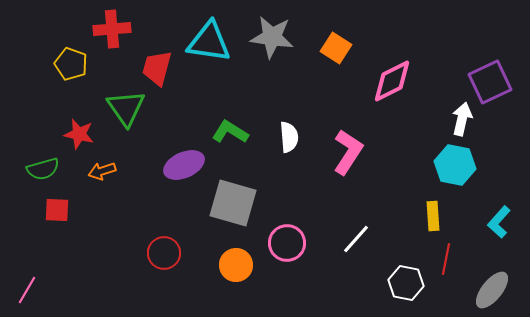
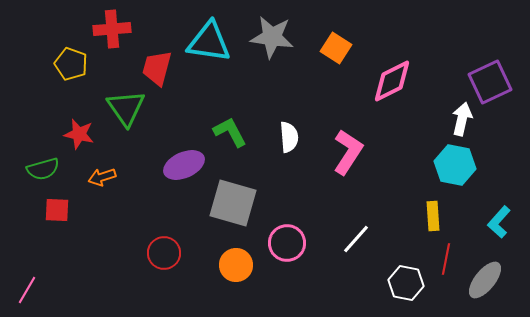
green L-shape: rotated 30 degrees clockwise
orange arrow: moved 6 px down
gray ellipse: moved 7 px left, 10 px up
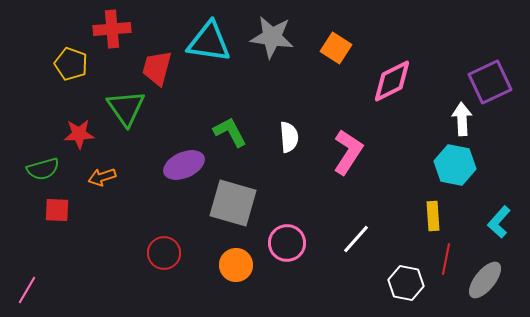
white arrow: rotated 16 degrees counterclockwise
red star: rotated 16 degrees counterclockwise
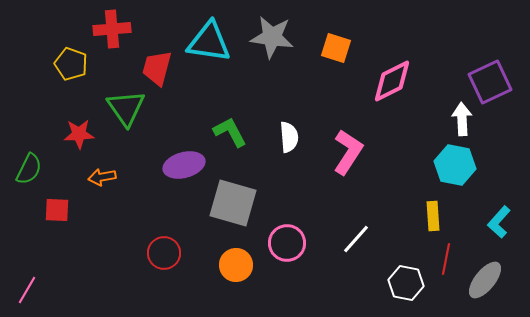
orange square: rotated 16 degrees counterclockwise
purple ellipse: rotated 9 degrees clockwise
green semicircle: moved 14 px left; rotated 48 degrees counterclockwise
orange arrow: rotated 8 degrees clockwise
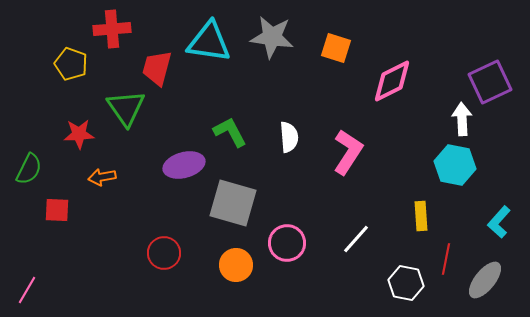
yellow rectangle: moved 12 px left
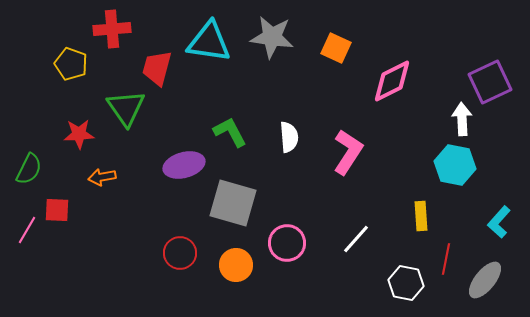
orange square: rotated 8 degrees clockwise
red circle: moved 16 px right
pink line: moved 60 px up
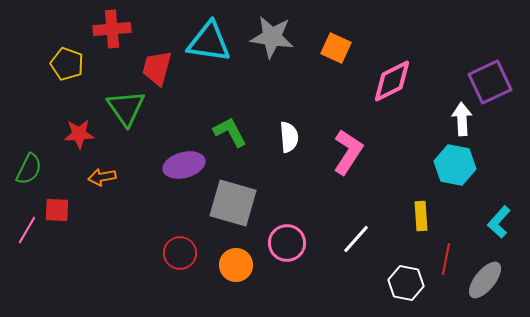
yellow pentagon: moved 4 px left
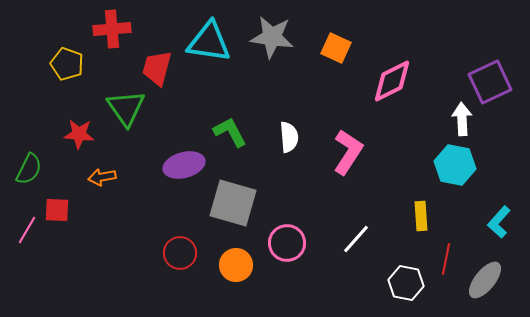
red star: rotated 8 degrees clockwise
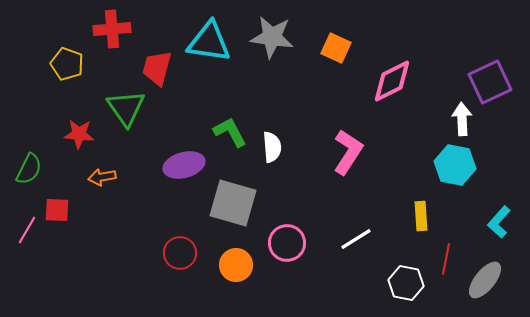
white semicircle: moved 17 px left, 10 px down
white line: rotated 16 degrees clockwise
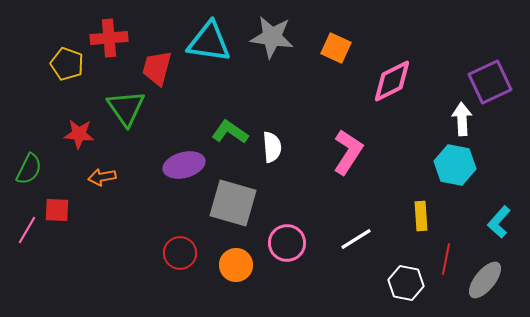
red cross: moved 3 px left, 9 px down
green L-shape: rotated 27 degrees counterclockwise
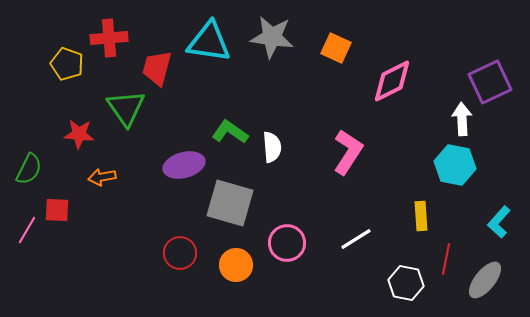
gray square: moved 3 px left
